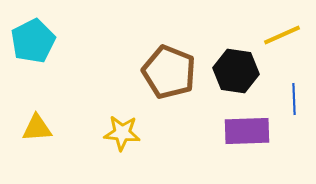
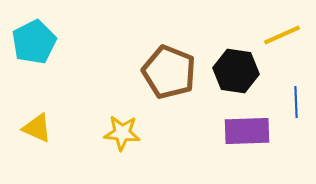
cyan pentagon: moved 1 px right, 1 px down
blue line: moved 2 px right, 3 px down
yellow triangle: rotated 28 degrees clockwise
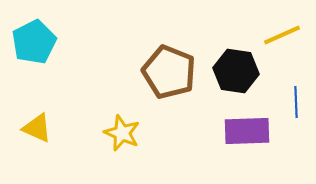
yellow star: rotated 18 degrees clockwise
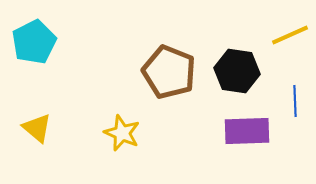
yellow line: moved 8 px right
black hexagon: moved 1 px right
blue line: moved 1 px left, 1 px up
yellow triangle: rotated 16 degrees clockwise
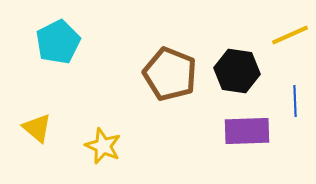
cyan pentagon: moved 24 px right
brown pentagon: moved 1 px right, 2 px down
yellow star: moved 19 px left, 13 px down
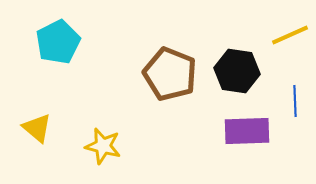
yellow star: rotated 9 degrees counterclockwise
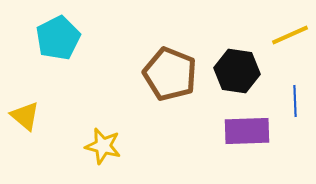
cyan pentagon: moved 4 px up
yellow triangle: moved 12 px left, 12 px up
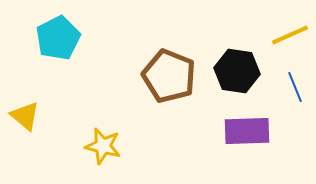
brown pentagon: moved 1 px left, 2 px down
blue line: moved 14 px up; rotated 20 degrees counterclockwise
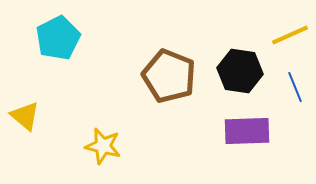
black hexagon: moved 3 px right
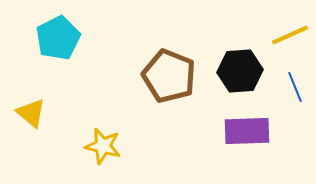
black hexagon: rotated 12 degrees counterclockwise
yellow triangle: moved 6 px right, 3 px up
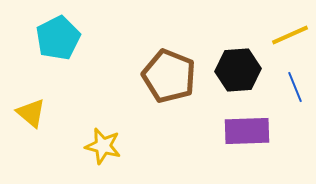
black hexagon: moved 2 px left, 1 px up
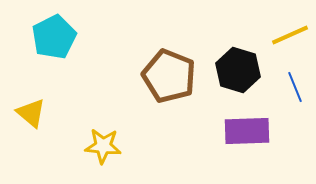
cyan pentagon: moved 4 px left, 1 px up
black hexagon: rotated 21 degrees clockwise
yellow star: rotated 9 degrees counterclockwise
